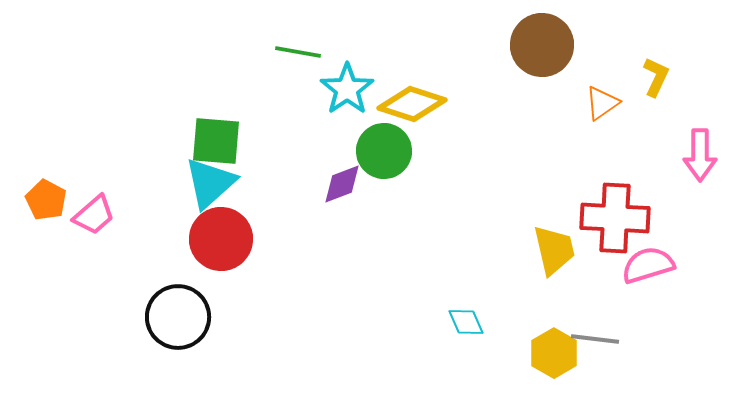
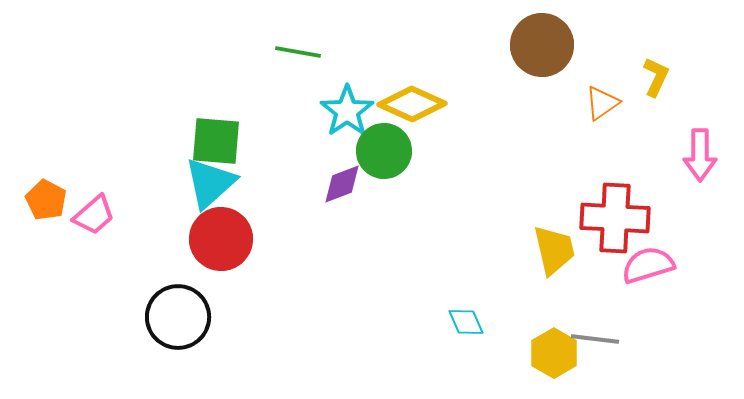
cyan star: moved 22 px down
yellow diamond: rotated 6 degrees clockwise
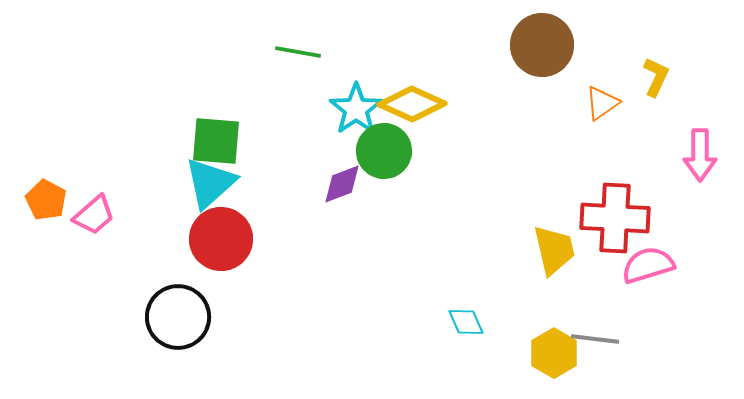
cyan star: moved 9 px right, 2 px up
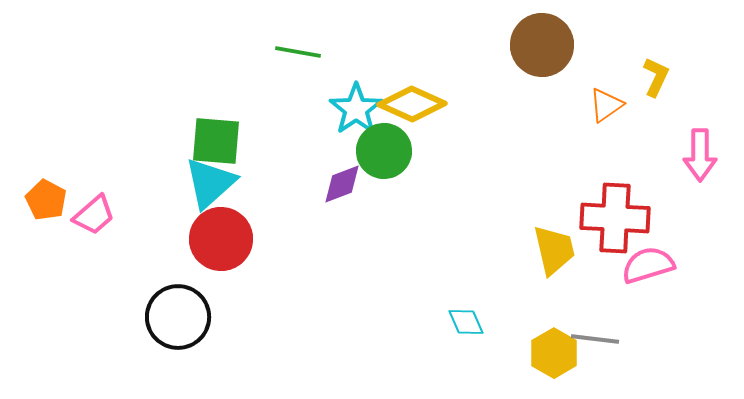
orange triangle: moved 4 px right, 2 px down
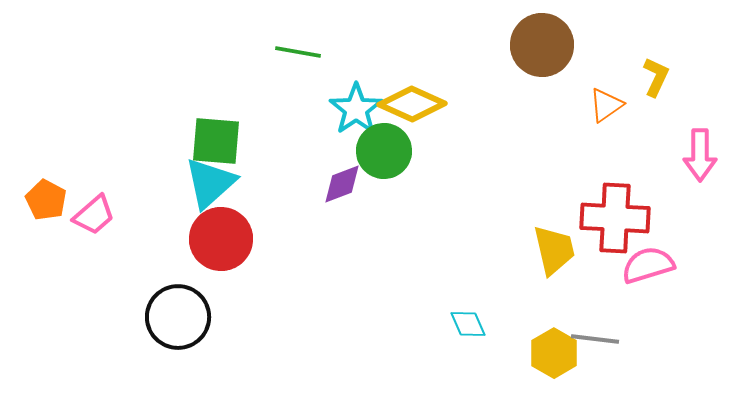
cyan diamond: moved 2 px right, 2 px down
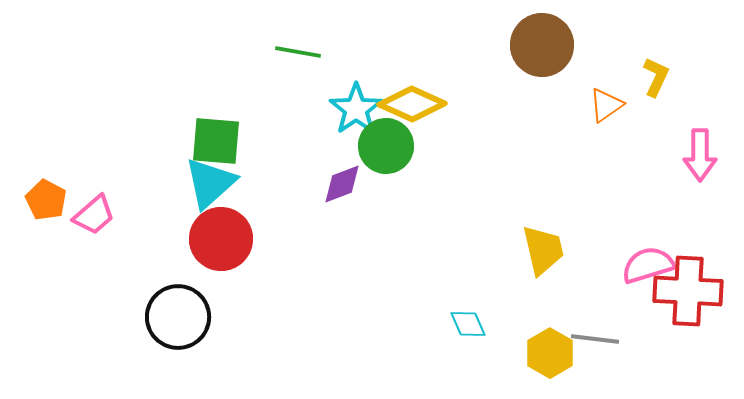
green circle: moved 2 px right, 5 px up
red cross: moved 73 px right, 73 px down
yellow trapezoid: moved 11 px left
yellow hexagon: moved 4 px left
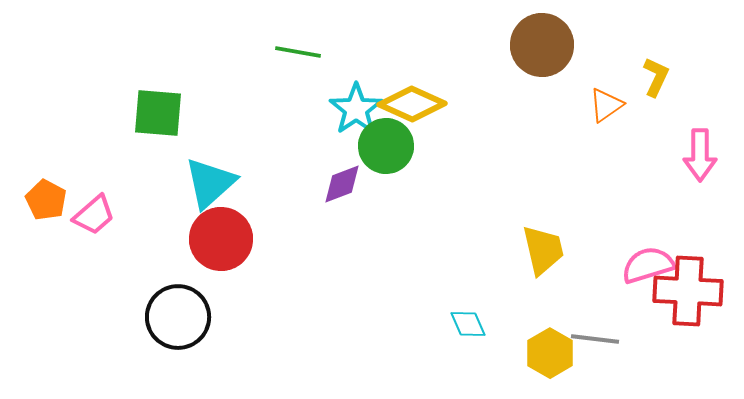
green square: moved 58 px left, 28 px up
